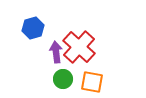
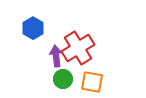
blue hexagon: rotated 15 degrees counterclockwise
red cross: moved 1 px left, 1 px down; rotated 16 degrees clockwise
purple arrow: moved 4 px down
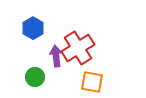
green circle: moved 28 px left, 2 px up
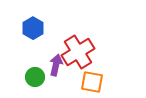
red cross: moved 4 px down
purple arrow: moved 9 px down; rotated 20 degrees clockwise
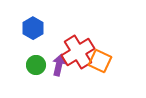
purple arrow: moved 3 px right
green circle: moved 1 px right, 12 px up
orange square: moved 8 px right, 21 px up; rotated 15 degrees clockwise
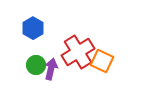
orange square: moved 2 px right
purple arrow: moved 8 px left, 4 px down
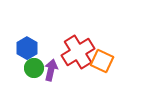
blue hexagon: moved 6 px left, 20 px down
green circle: moved 2 px left, 3 px down
purple arrow: moved 1 px down
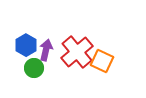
blue hexagon: moved 1 px left, 3 px up
red cross: moved 1 px left; rotated 8 degrees counterclockwise
purple arrow: moved 5 px left, 20 px up
